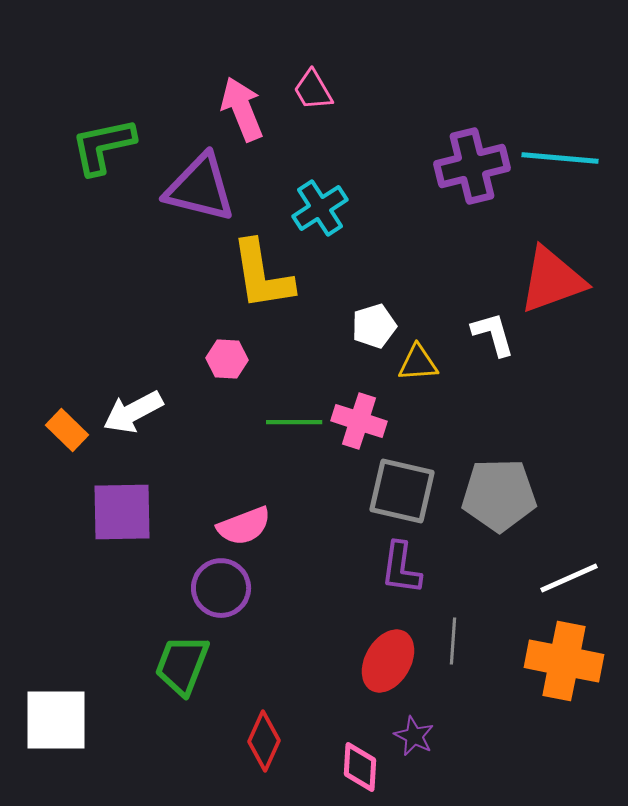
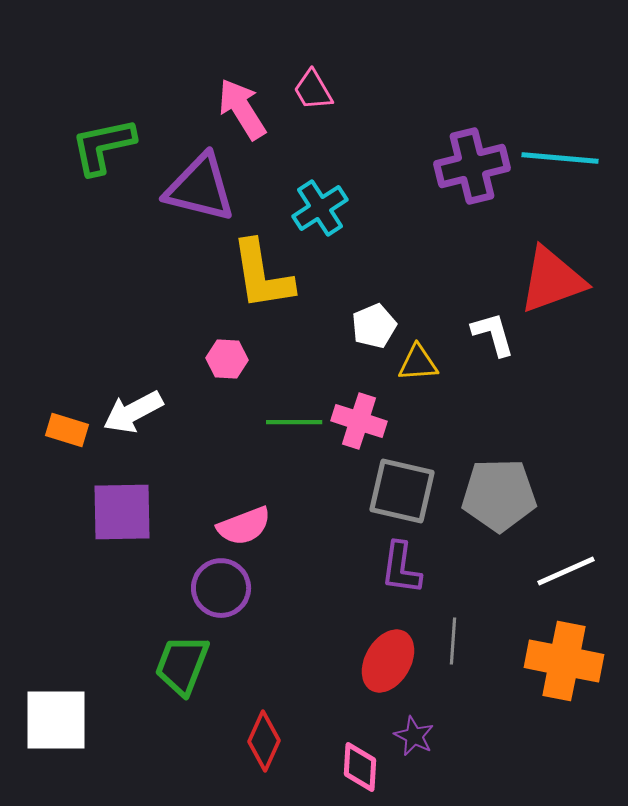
pink arrow: rotated 10 degrees counterclockwise
white pentagon: rotated 6 degrees counterclockwise
orange rectangle: rotated 27 degrees counterclockwise
white line: moved 3 px left, 7 px up
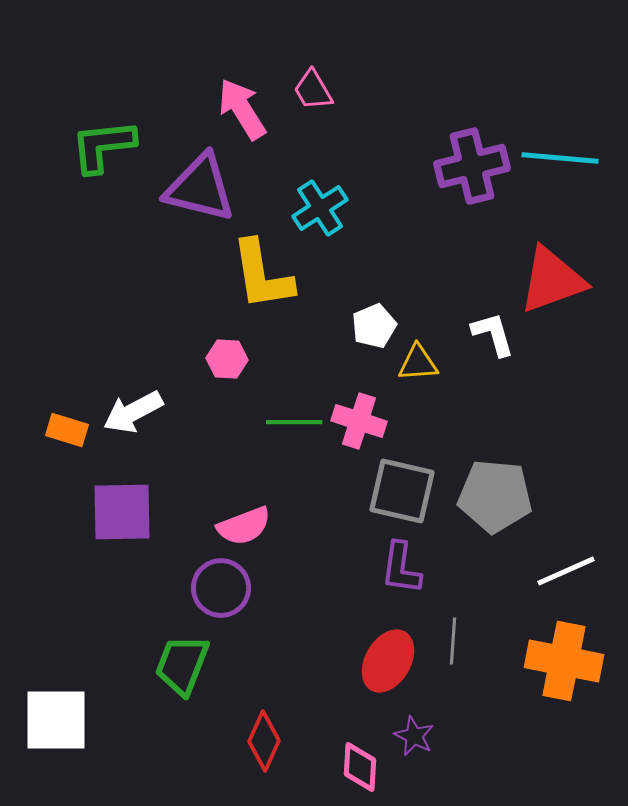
green L-shape: rotated 6 degrees clockwise
gray pentagon: moved 4 px left, 1 px down; rotated 6 degrees clockwise
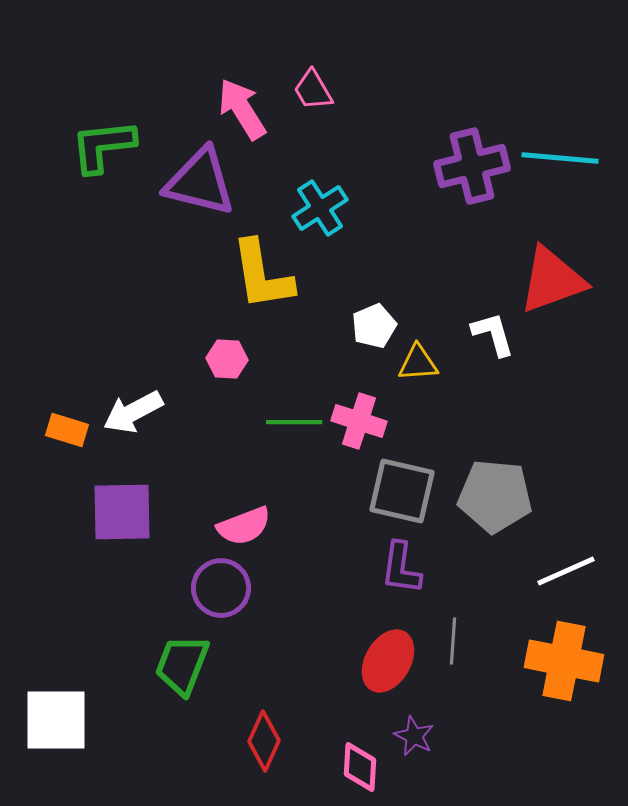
purple triangle: moved 6 px up
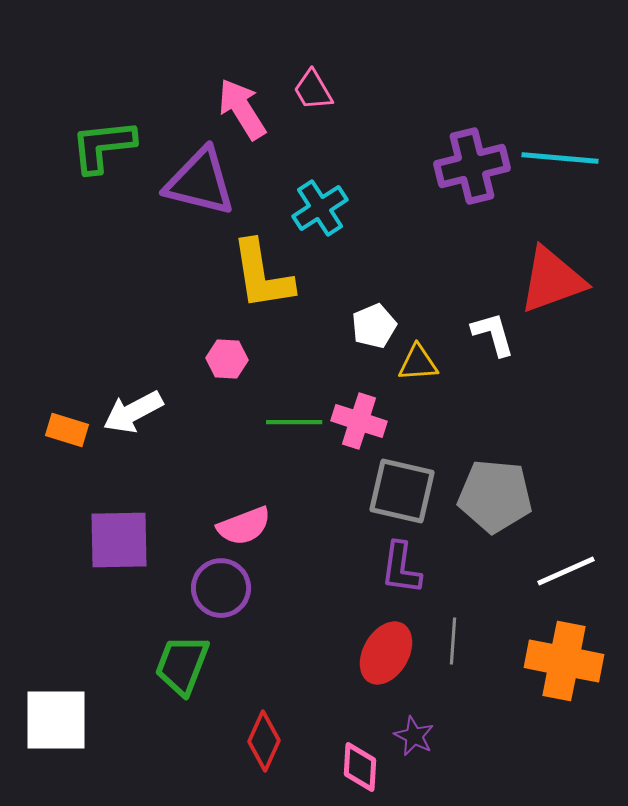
purple square: moved 3 px left, 28 px down
red ellipse: moved 2 px left, 8 px up
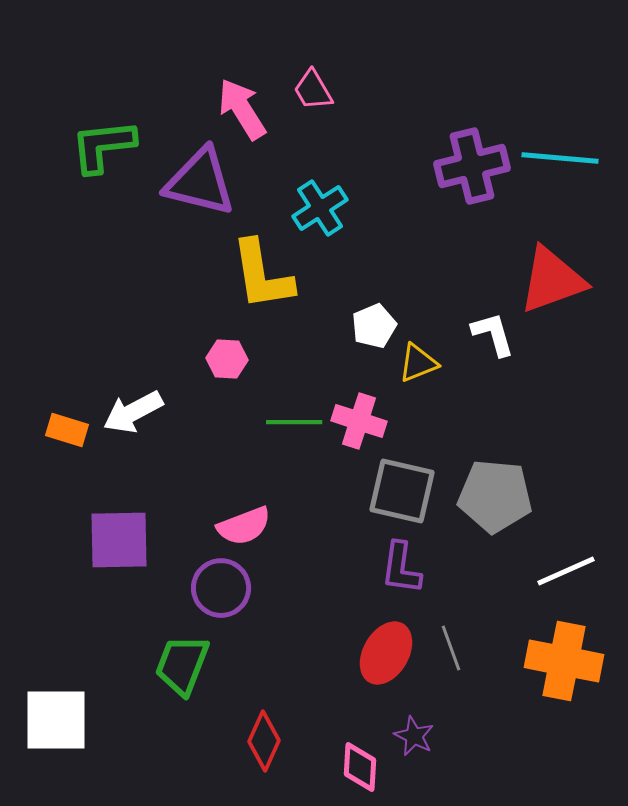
yellow triangle: rotated 18 degrees counterclockwise
gray line: moved 2 px left, 7 px down; rotated 24 degrees counterclockwise
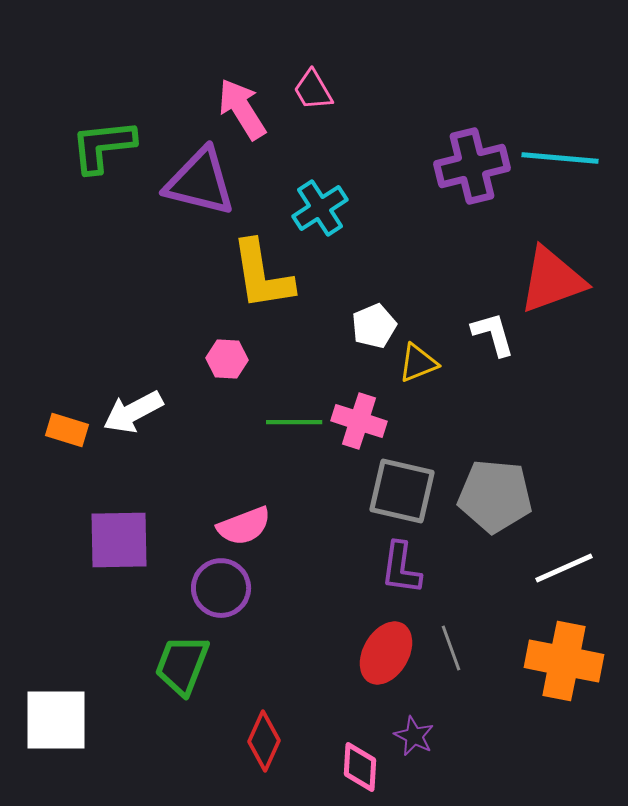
white line: moved 2 px left, 3 px up
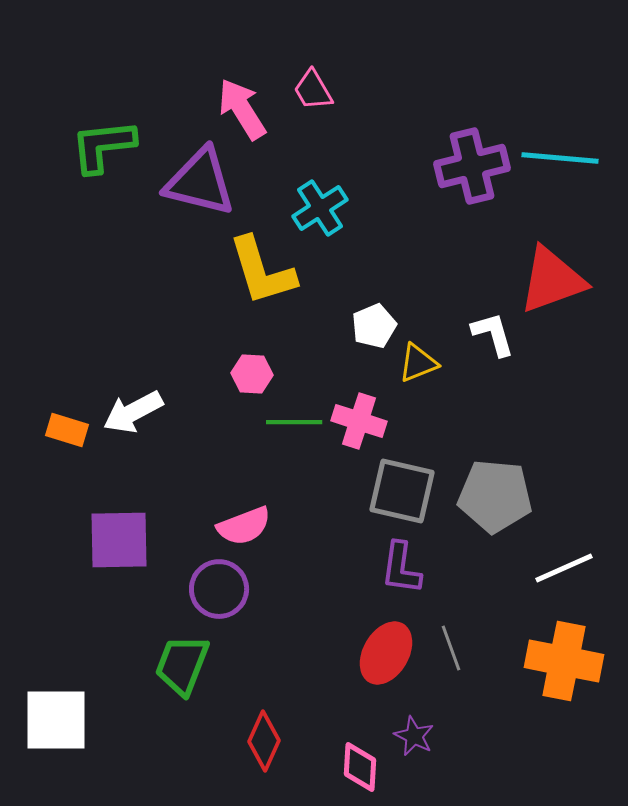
yellow L-shape: moved 4 px up; rotated 8 degrees counterclockwise
pink hexagon: moved 25 px right, 15 px down
purple circle: moved 2 px left, 1 px down
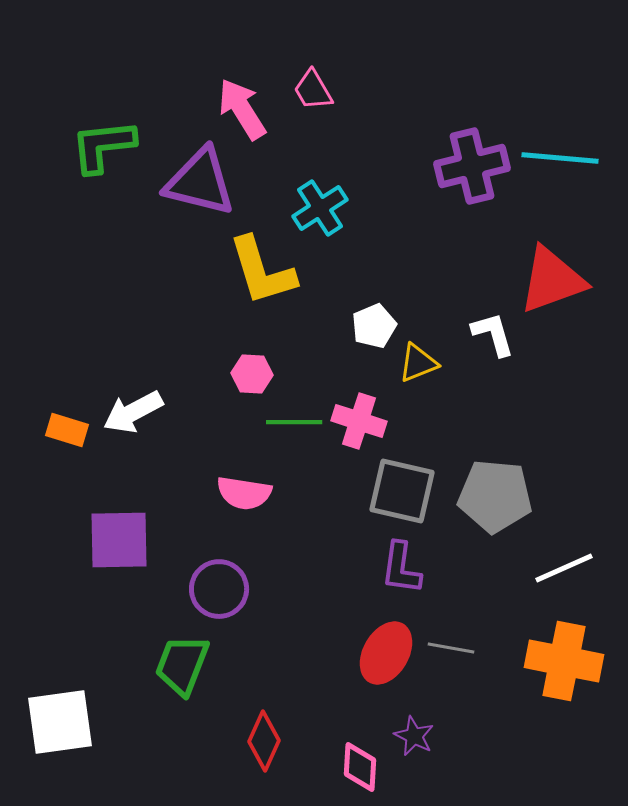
pink semicircle: moved 33 px up; rotated 30 degrees clockwise
gray line: rotated 60 degrees counterclockwise
white square: moved 4 px right, 2 px down; rotated 8 degrees counterclockwise
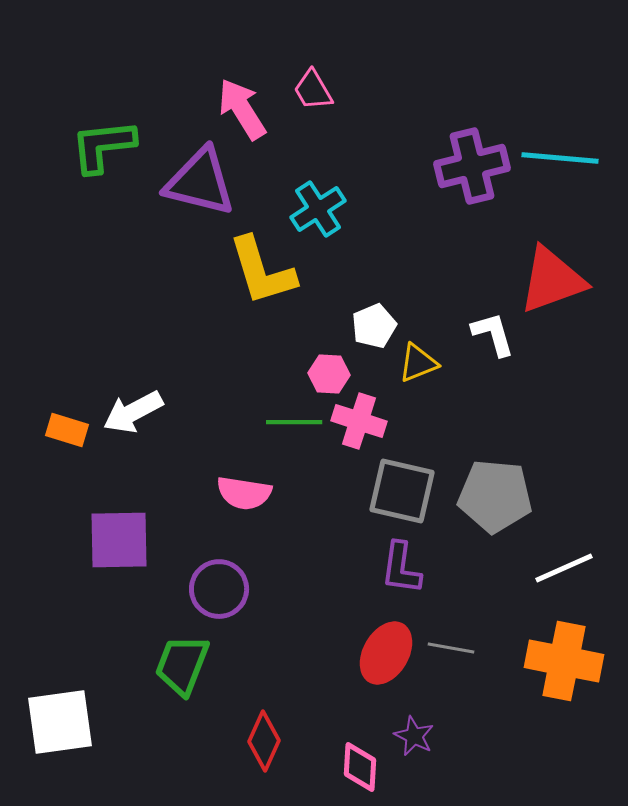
cyan cross: moved 2 px left, 1 px down
pink hexagon: moved 77 px right
